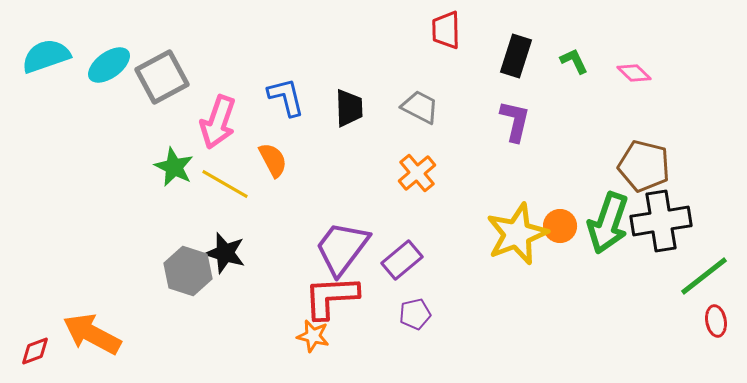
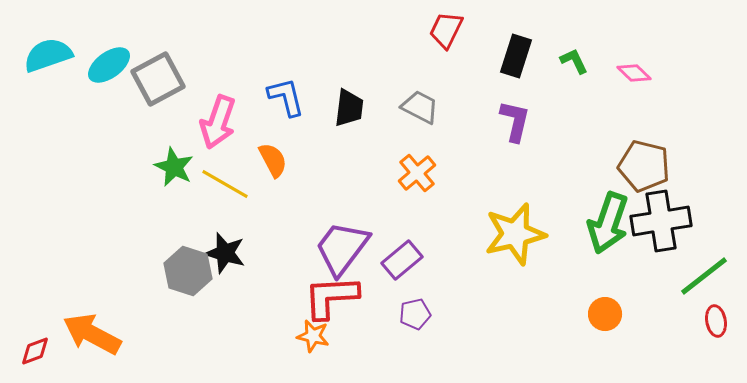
red trapezoid: rotated 27 degrees clockwise
cyan semicircle: moved 2 px right, 1 px up
gray square: moved 4 px left, 2 px down
black trapezoid: rotated 9 degrees clockwise
orange circle: moved 45 px right, 88 px down
yellow star: moved 2 px left; rotated 8 degrees clockwise
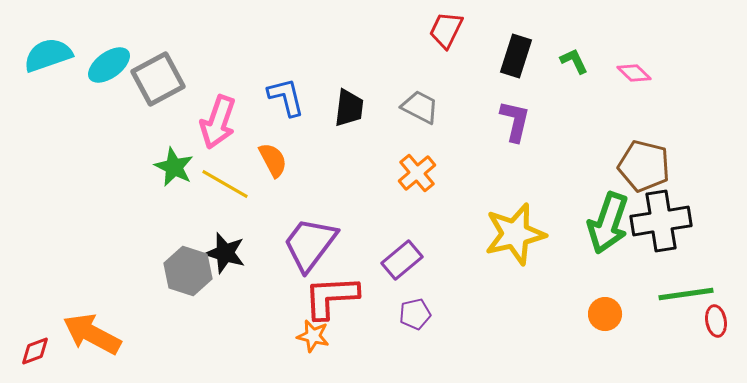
purple trapezoid: moved 32 px left, 4 px up
green line: moved 18 px left, 18 px down; rotated 30 degrees clockwise
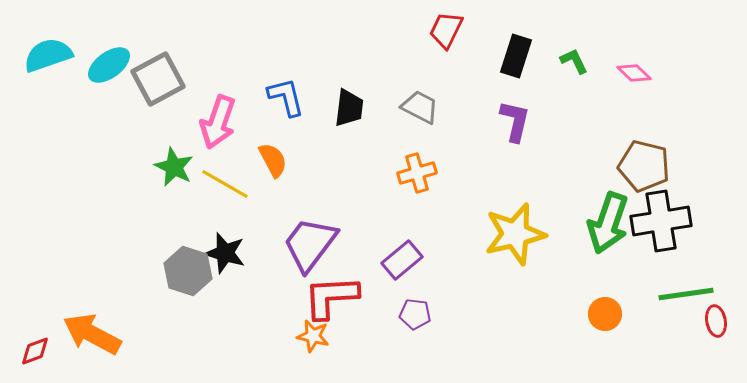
orange cross: rotated 24 degrees clockwise
purple pentagon: rotated 20 degrees clockwise
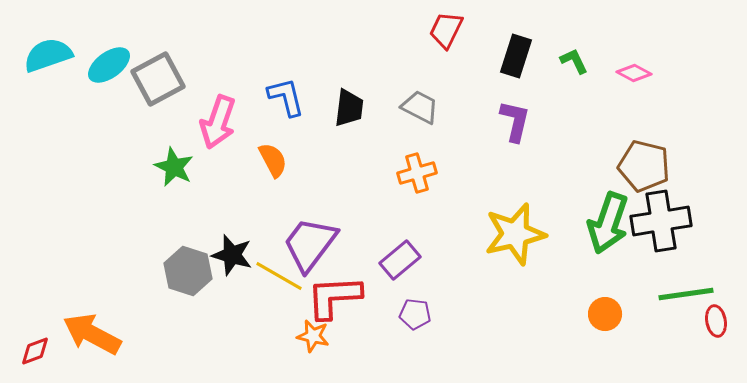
pink diamond: rotated 16 degrees counterclockwise
yellow line: moved 54 px right, 92 px down
black star: moved 7 px right, 2 px down
purple rectangle: moved 2 px left
red L-shape: moved 3 px right
